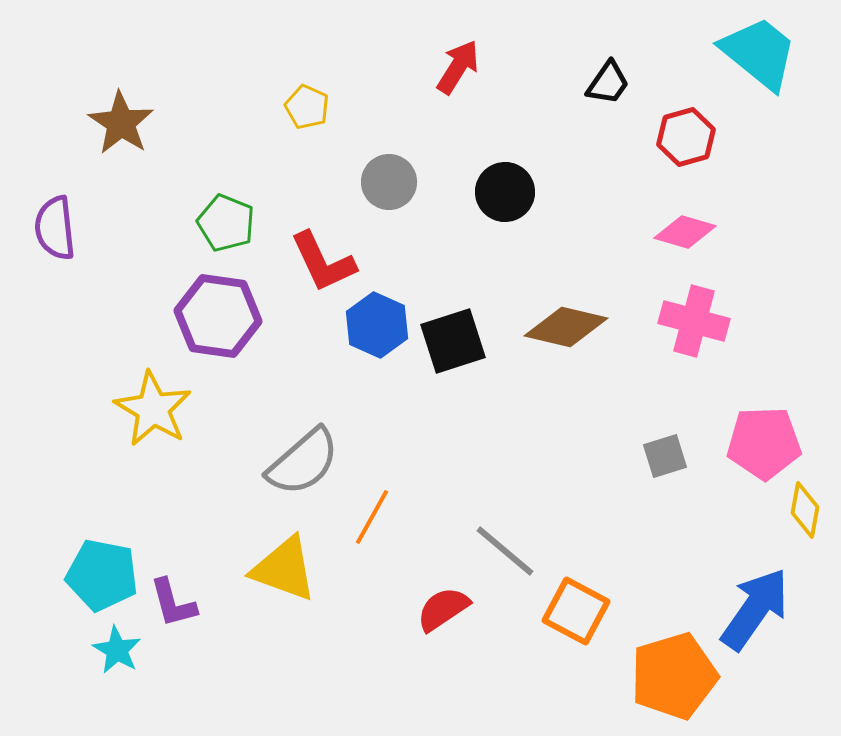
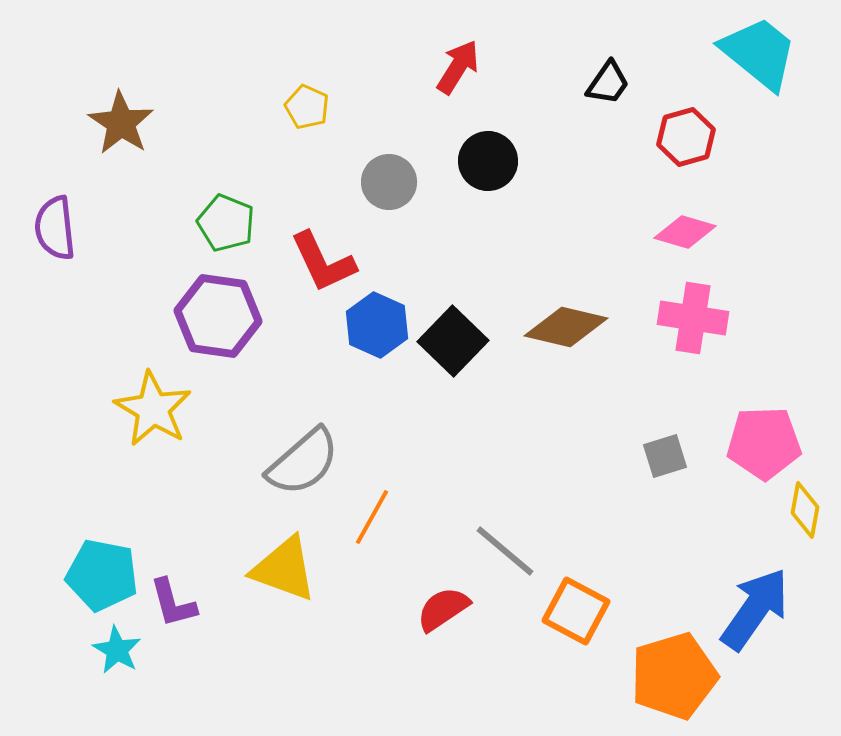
black circle: moved 17 px left, 31 px up
pink cross: moved 1 px left, 3 px up; rotated 6 degrees counterclockwise
black square: rotated 28 degrees counterclockwise
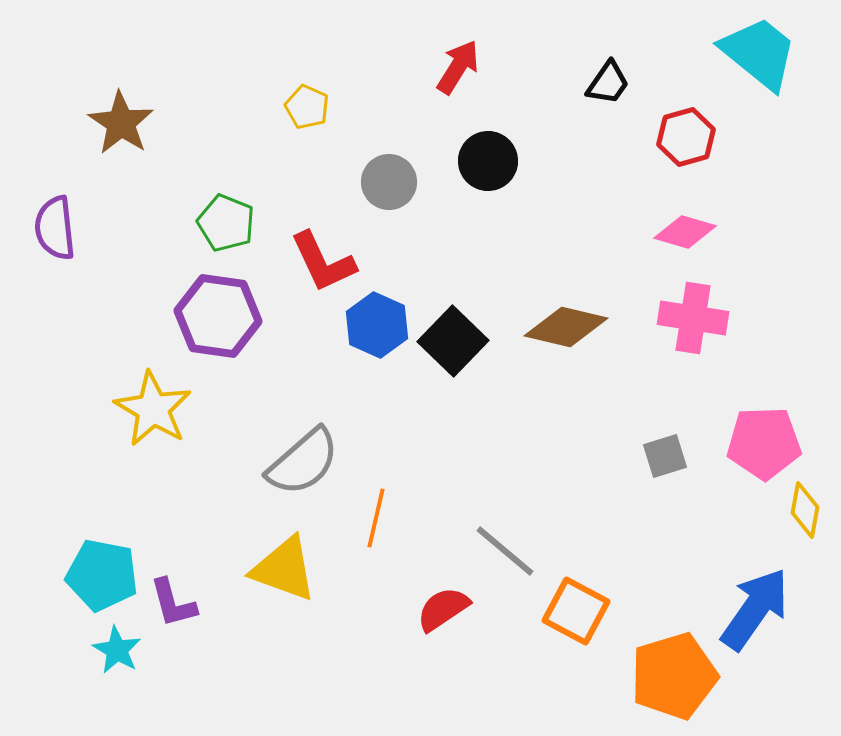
orange line: moved 4 px right, 1 px down; rotated 16 degrees counterclockwise
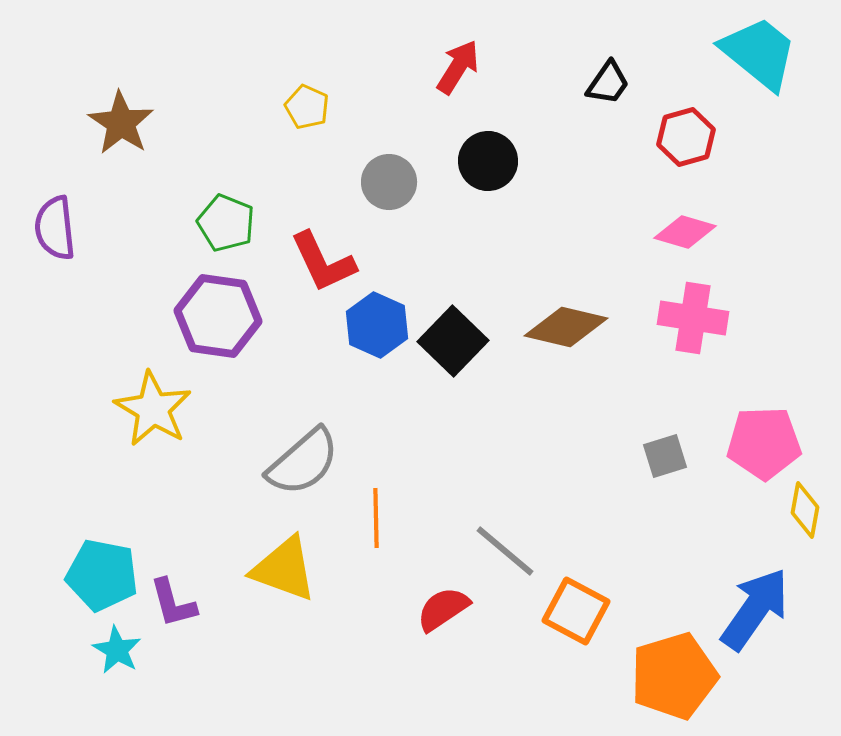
orange line: rotated 14 degrees counterclockwise
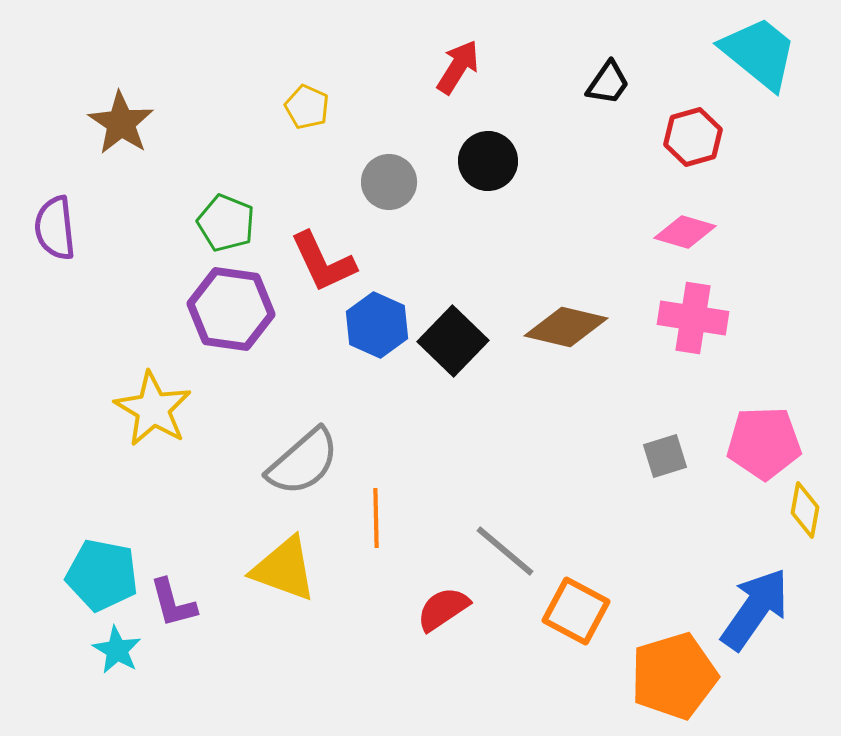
red hexagon: moved 7 px right
purple hexagon: moved 13 px right, 7 px up
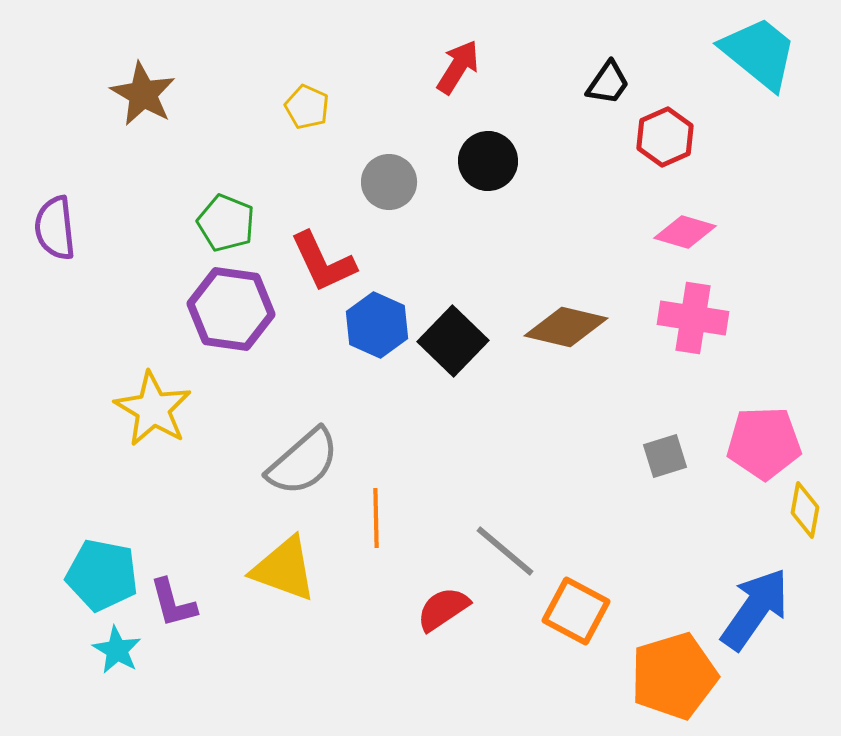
brown star: moved 22 px right, 29 px up; rotated 4 degrees counterclockwise
red hexagon: moved 28 px left; rotated 8 degrees counterclockwise
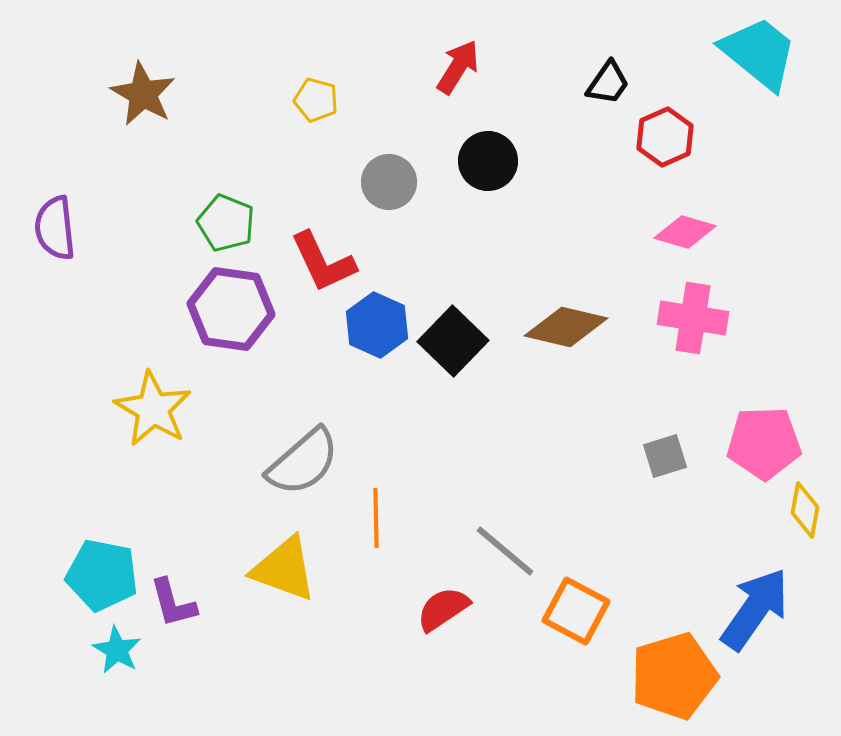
yellow pentagon: moved 9 px right, 7 px up; rotated 9 degrees counterclockwise
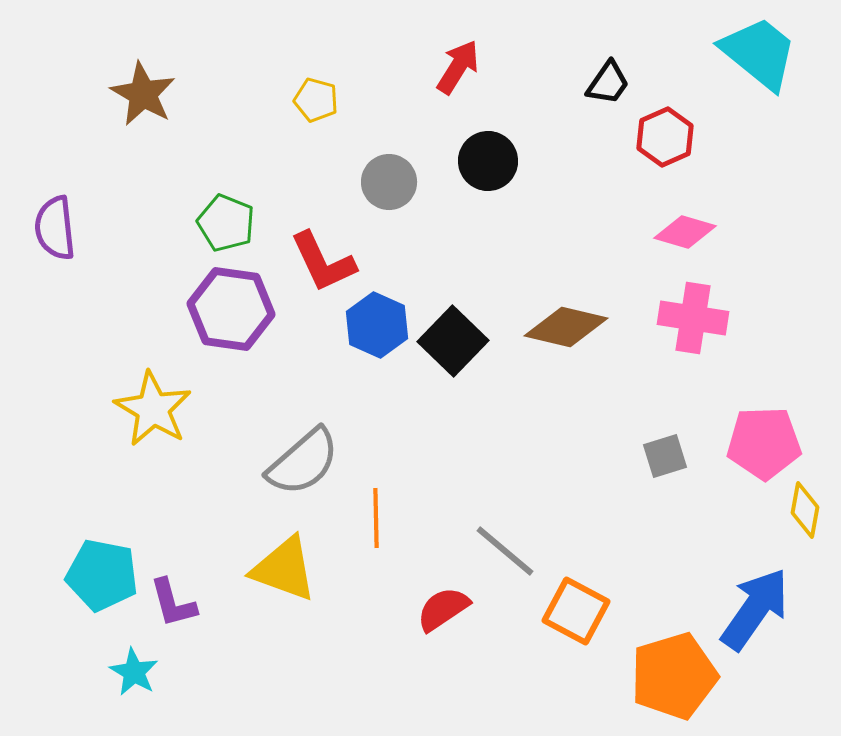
cyan star: moved 17 px right, 22 px down
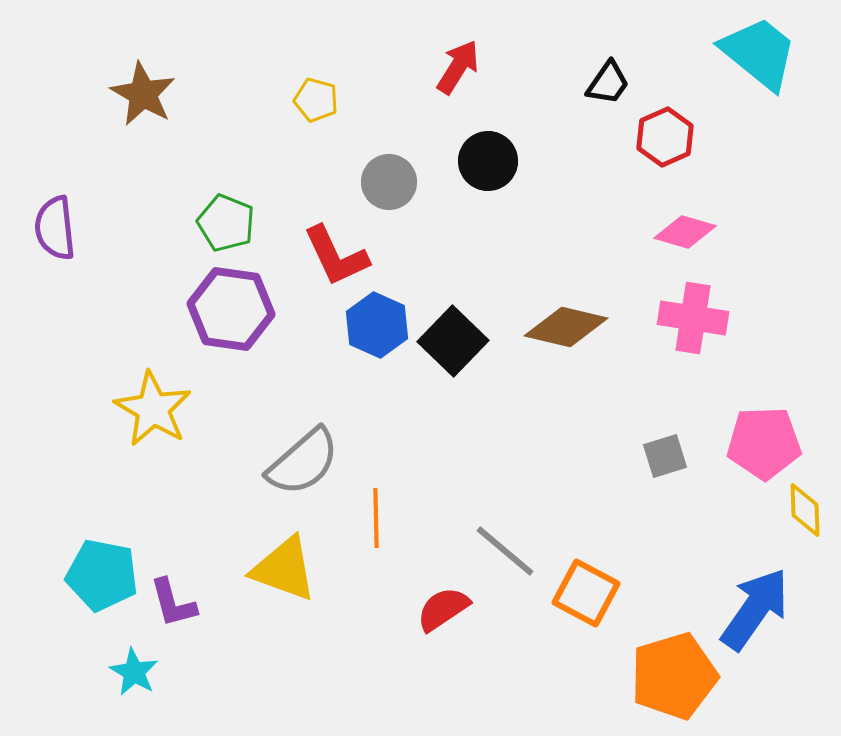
red L-shape: moved 13 px right, 6 px up
yellow diamond: rotated 12 degrees counterclockwise
orange square: moved 10 px right, 18 px up
